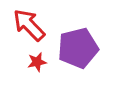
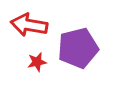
red arrow: rotated 36 degrees counterclockwise
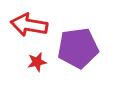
purple pentagon: rotated 6 degrees clockwise
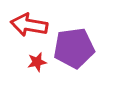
purple pentagon: moved 4 px left
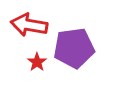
red star: rotated 24 degrees counterclockwise
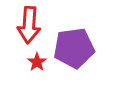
red arrow: rotated 96 degrees counterclockwise
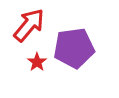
red arrow: rotated 144 degrees counterclockwise
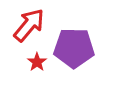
purple pentagon: rotated 9 degrees clockwise
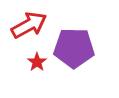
red arrow: rotated 21 degrees clockwise
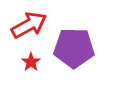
red star: moved 6 px left
